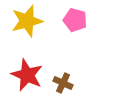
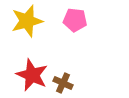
pink pentagon: rotated 10 degrees counterclockwise
red star: moved 5 px right
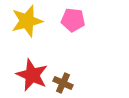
pink pentagon: moved 2 px left
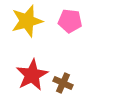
pink pentagon: moved 3 px left, 1 px down
red star: rotated 20 degrees clockwise
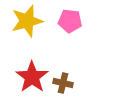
red star: moved 2 px down; rotated 8 degrees counterclockwise
brown cross: rotated 12 degrees counterclockwise
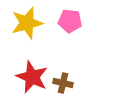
yellow star: moved 2 px down
red star: rotated 12 degrees counterclockwise
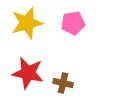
pink pentagon: moved 3 px right, 2 px down; rotated 15 degrees counterclockwise
red star: moved 4 px left, 4 px up; rotated 12 degrees counterclockwise
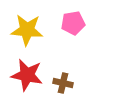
yellow star: moved 7 px down; rotated 20 degrees clockwise
red star: moved 1 px left, 2 px down
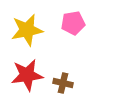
yellow star: rotated 16 degrees counterclockwise
red star: rotated 20 degrees counterclockwise
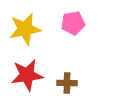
yellow star: moved 2 px left, 1 px up
brown cross: moved 4 px right; rotated 12 degrees counterclockwise
